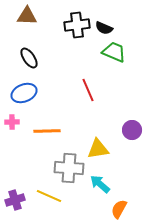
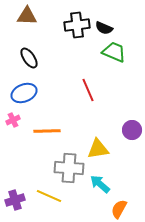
pink cross: moved 1 px right, 2 px up; rotated 24 degrees counterclockwise
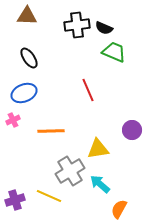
orange line: moved 4 px right
gray cross: moved 1 px right, 3 px down; rotated 36 degrees counterclockwise
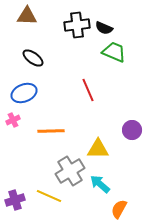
black ellipse: moved 4 px right; rotated 20 degrees counterclockwise
yellow triangle: rotated 10 degrees clockwise
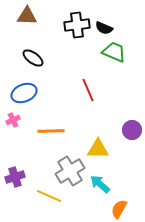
purple cross: moved 23 px up
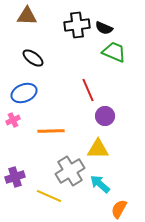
purple circle: moved 27 px left, 14 px up
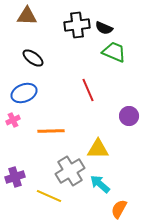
purple circle: moved 24 px right
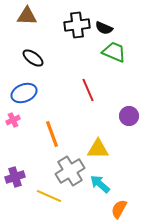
orange line: moved 1 px right, 3 px down; rotated 72 degrees clockwise
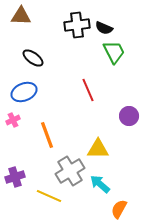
brown triangle: moved 6 px left
green trapezoid: rotated 40 degrees clockwise
blue ellipse: moved 1 px up
orange line: moved 5 px left, 1 px down
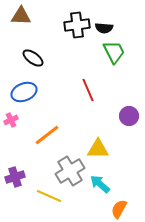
black semicircle: rotated 18 degrees counterclockwise
pink cross: moved 2 px left
orange line: rotated 72 degrees clockwise
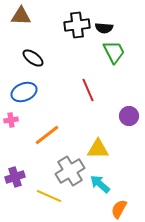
pink cross: rotated 16 degrees clockwise
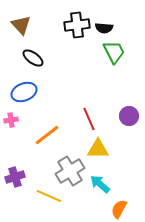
brown triangle: moved 9 px down; rotated 45 degrees clockwise
red line: moved 1 px right, 29 px down
